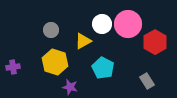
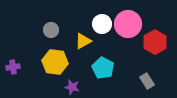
yellow hexagon: rotated 10 degrees counterclockwise
purple star: moved 2 px right
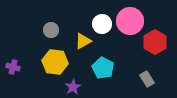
pink circle: moved 2 px right, 3 px up
purple cross: rotated 24 degrees clockwise
gray rectangle: moved 2 px up
purple star: moved 1 px right; rotated 28 degrees clockwise
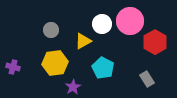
yellow hexagon: moved 1 px down; rotated 15 degrees counterclockwise
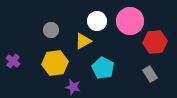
white circle: moved 5 px left, 3 px up
red hexagon: rotated 25 degrees clockwise
purple cross: moved 6 px up; rotated 24 degrees clockwise
gray rectangle: moved 3 px right, 5 px up
purple star: rotated 28 degrees counterclockwise
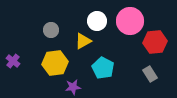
purple star: rotated 21 degrees counterclockwise
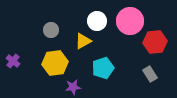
cyan pentagon: rotated 25 degrees clockwise
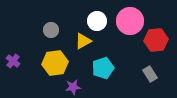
red hexagon: moved 1 px right, 2 px up
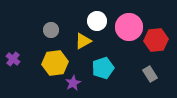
pink circle: moved 1 px left, 6 px down
purple cross: moved 2 px up
purple star: moved 4 px up; rotated 21 degrees counterclockwise
